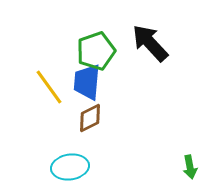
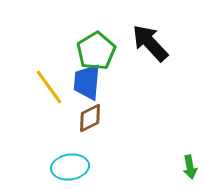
green pentagon: rotated 12 degrees counterclockwise
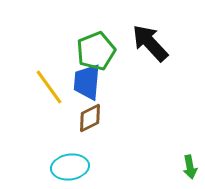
green pentagon: rotated 9 degrees clockwise
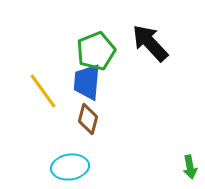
yellow line: moved 6 px left, 4 px down
brown diamond: moved 2 px left, 1 px down; rotated 48 degrees counterclockwise
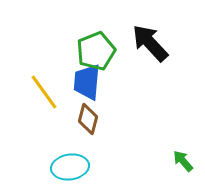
yellow line: moved 1 px right, 1 px down
green arrow: moved 7 px left, 6 px up; rotated 150 degrees clockwise
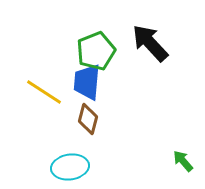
yellow line: rotated 21 degrees counterclockwise
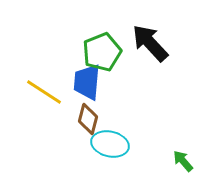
green pentagon: moved 6 px right, 1 px down
cyan ellipse: moved 40 px right, 23 px up; rotated 21 degrees clockwise
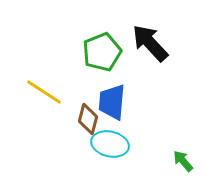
blue trapezoid: moved 25 px right, 20 px down
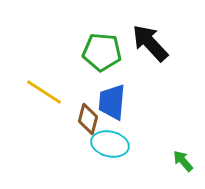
green pentagon: rotated 27 degrees clockwise
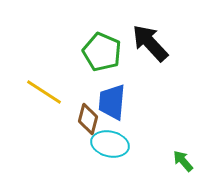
green pentagon: rotated 18 degrees clockwise
